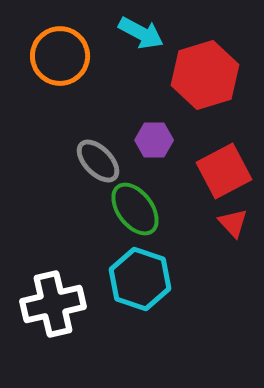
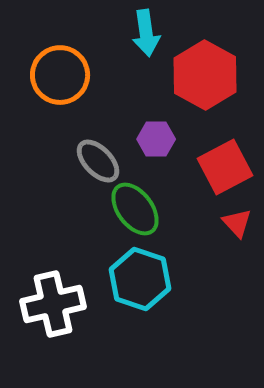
cyan arrow: moved 5 px right; rotated 54 degrees clockwise
orange circle: moved 19 px down
red hexagon: rotated 14 degrees counterclockwise
purple hexagon: moved 2 px right, 1 px up
red square: moved 1 px right, 4 px up
red triangle: moved 4 px right
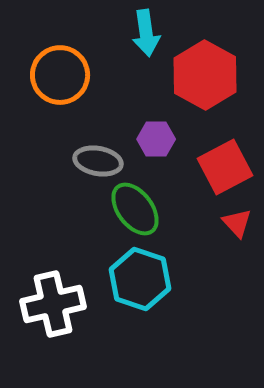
gray ellipse: rotated 36 degrees counterclockwise
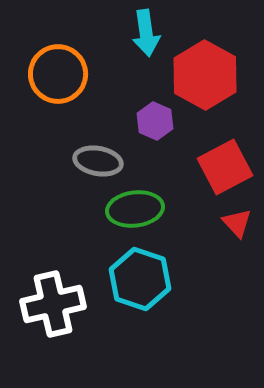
orange circle: moved 2 px left, 1 px up
purple hexagon: moved 1 px left, 18 px up; rotated 24 degrees clockwise
green ellipse: rotated 60 degrees counterclockwise
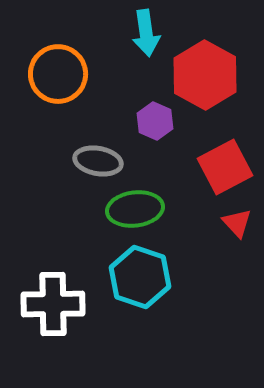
cyan hexagon: moved 2 px up
white cross: rotated 12 degrees clockwise
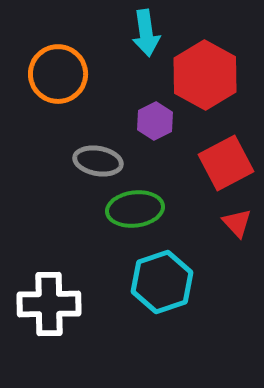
purple hexagon: rotated 9 degrees clockwise
red square: moved 1 px right, 4 px up
cyan hexagon: moved 22 px right, 5 px down; rotated 22 degrees clockwise
white cross: moved 4 px left
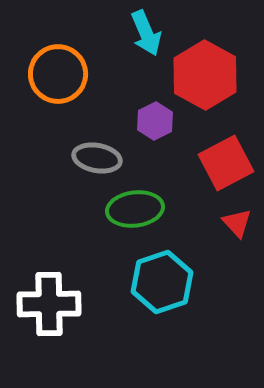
cyan arrow: rotated 15 degrees counterclockwise
gray ellipse: moved 1 px left, 3 px up
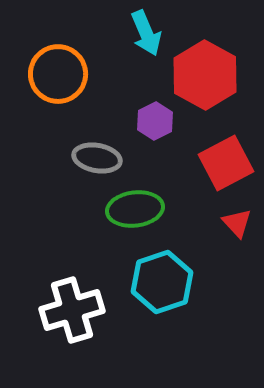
white cross: moved 23 px right, 6 px down; rotated 16 degrees counterclockwise
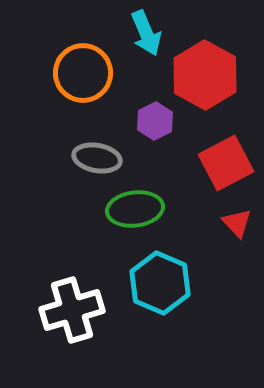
orange circle: moved 25 px right, 1 px up
cyan hexagon: moved 2 px left, 1 px down; rotated 18 degrees counterclockwise
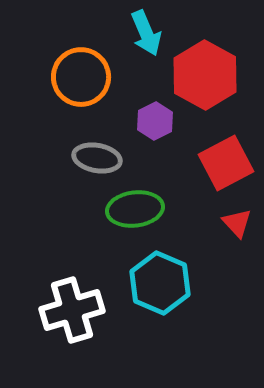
orange circle: moved 2 px left, 4 px down
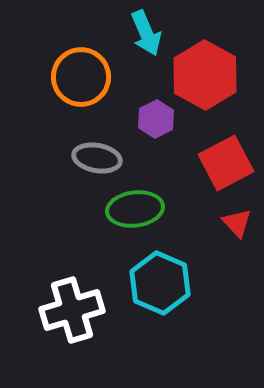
purple hexagon: moved 1 px right, 2 px up
